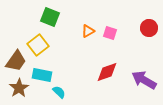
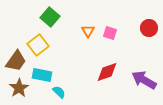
green square: rotated 18 degrees clockwise
orange triangle: rotated 32 degrees counterclockwise
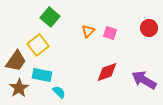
orange triangle: rotated 16 degrees clockwise
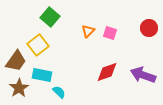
purple arrow: moved 1 px left, 5 px up; rotated 10 degrees counterclockwise
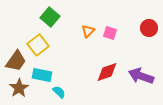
purple arrow: moved 2 px left, 1 px down
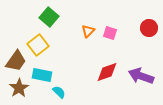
green square: moved 1 px left
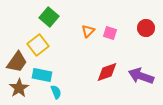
red circle: moved 3 px left
brown trapezoid: moved 1 px right, 1 px down
cyan semicircle: moved 3 px left; rotated 24 degrees clockwise
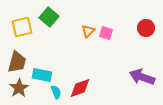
pink square: moved 4 px left
yellow square: moved 16 px left, 18 px up; rotated 25 degrees clockwise
brown trapezoid: rotated 20 degrees counterclockwise
red diamond: moved 27 px left, 16 px down
purple arrow: moved 1 px right, 1 px down
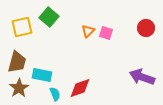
cyan semicircle: moved 1 px left, 2 px down
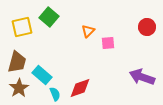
red circle: moved 1 px right, 1 px up
pink square: moved 2 px right, 10 px down; rotated 24 degrees counterclockwise
cyan rectangle: rotated 30 degrees clockwise
